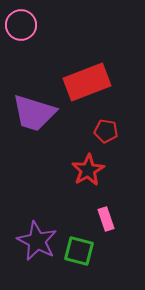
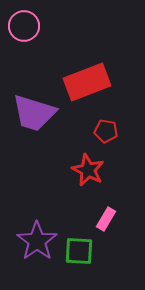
pink circle: moved 3 px right, 1 px down
red star: rotated 16 degrees counterclockwise
pink rectangle: rotated 50 degrees clockwise
purple star: rotated 9 degrees clockwise
green square: rotated 12 degrees counterclockwise
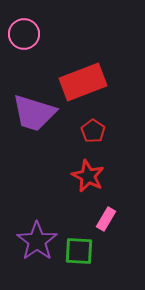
pink circle: moved 8 px down
red rectangle: moved 4 px left
red pentagon: moved 13 px left; rotated 25 degrees clockwise
red star: moved 6 px down
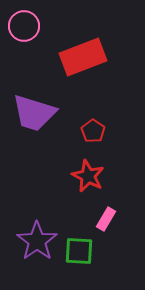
pink circle: moved 8 px up
red rectangle: moved 25 px up
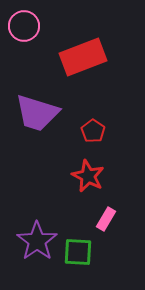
purple trapezoid: moved 3 px right
green square: moved 1 px left, 1 px down
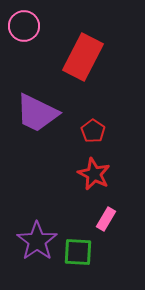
red rectangle: rotated 42 degrees counterclockwise
purple trapezoid: rotated 9 degrees clockwise
red star: moved 6 px right, 2 px up
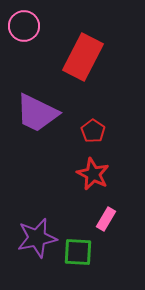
red star: moved 1 px left
purple star: moved 3 px up; rotated 24 degrees clockwise
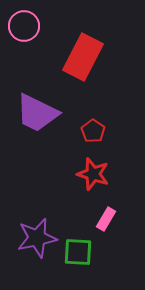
red star: rotated 8 degrees counterclockwise
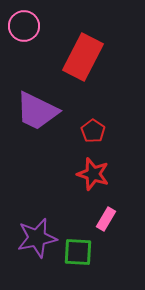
purple trapezoid: moved 2 px up
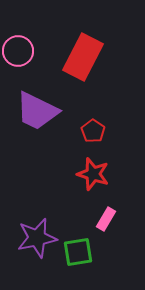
pink circle: moved 6 px left, 25 px down
green square: rotated 12 degrees counterclockwise
